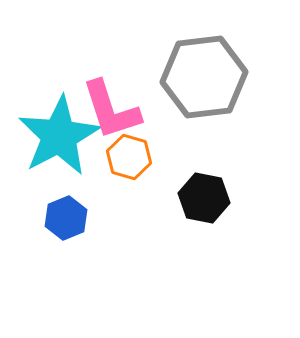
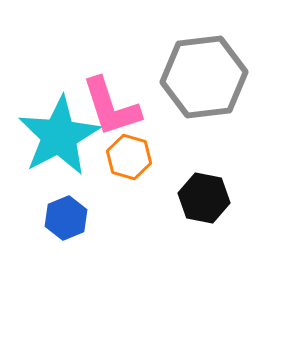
pink L-shape: moved 3 px up
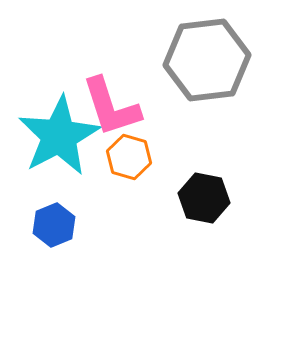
gray hexagon: moved 3 px right, 17 px up
blue hexagon: moved 12 px left, 7 px down
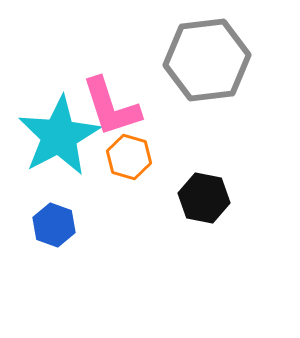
blue hexagon: rotated 18 degrees counterclockwise
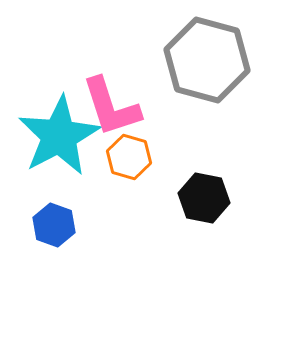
gray hexagon: rotated 22 degrees clockwise
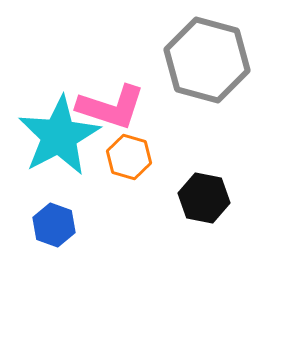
pink L-shape: rotated 54 degrees counterclockwise
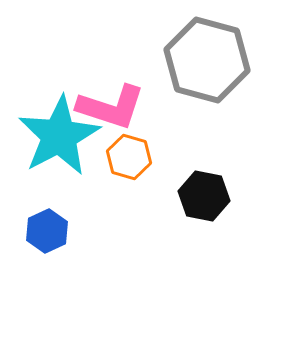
black hexagon: moved 2 px up
blue hexagon: moved 7 px left, 6 px down; rotated 15 degrees clockwise
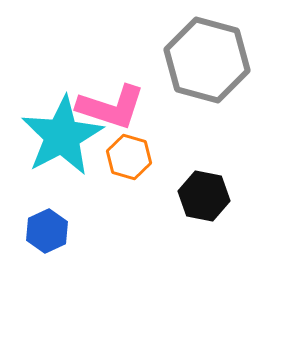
cyan star: moved 3 px right
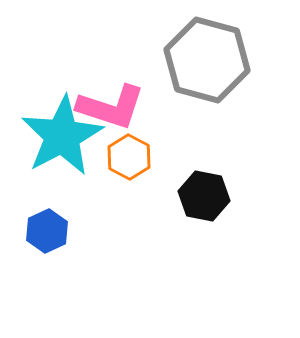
orange hexagon: rotated 12 degrees clockwise
